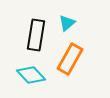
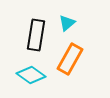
cyan diamond: rotated 12 degrees counterclockwise
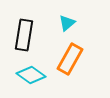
black rectangle: moved 12 px left
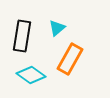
cyan triangle: moved 10 px left, 5 px down
black rectangle: moved 2 px left, 1 px down
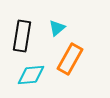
cyan diamond: rotated 40 degrees counterclockwise
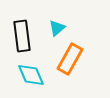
black rectangle: rotated 16 degrees counterclockwise
cyan diamond: rotated 72 degrees clockwise
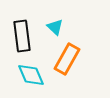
cyan triangle: moved 2 px left, 1 px up; rotated 36 degrees counterclockwise
orange rectangle: moved 3 px left
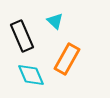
cyan triangle: moved 6 px up
black rectangle: rotated 16 degrees counterclockwise
